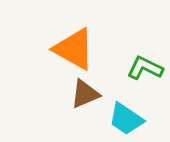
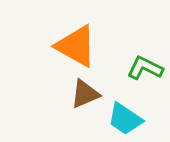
orange triangle: moved 2 px right, 3 px up
cyan trapezoid: moved 1 px left
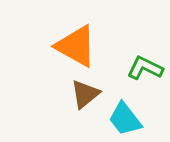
brown triangle: rotated 16 degrees counterclockwise
cyan trapezoid: rotated 18 degrees clockwise
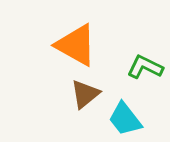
orange triangle: moved 1 px up
green L-shape: moved 1 px up
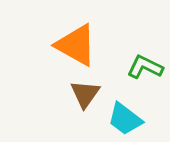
brown triangle: rotated 16 degrees counterclockwise
cyan trapezoid: rotated 15 degrees counterclockwise
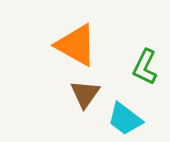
green L-shape: rotated 90 degrees counterclockwise
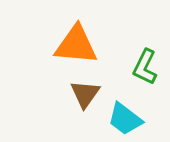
orange triangle: rotated 24 degrees counterclockwise
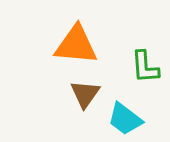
green L-shape: rotated 30 degrees counterclockwise
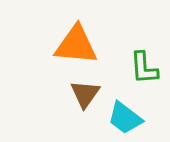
green L-shape: moved 1 px left, 1 px down
cyan trapezoid: moved 1 px up
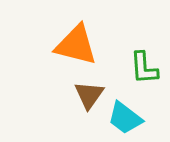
orange triangle: rotated 9 degrees clockwise
brown triangle: moved 4 px right, 1 px down
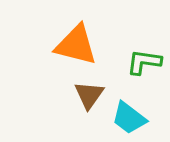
green L-shape: moved 6 px up; rotated 102 degrees clockwise
cyan trapezoid: moved 4 px right
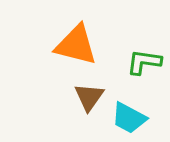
brown triangle: moved 2 px down
cyan trapezoid: rotated 9 degrees counterclockwise
